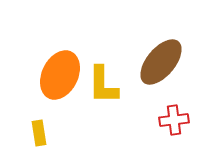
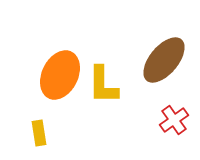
brown ellipse: moved 3 px right, 2 px up
red cross: rotated 28 degrees counterclockwise
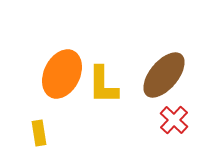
brown ellipse: moved 15 px down
orange ellipse: moved 2 px right, 1 px up
red cross: rotated 12 degrees counterclockwise
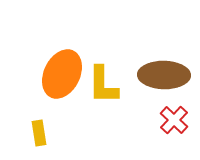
brown ellipse: rotated 51 degrees clockwise
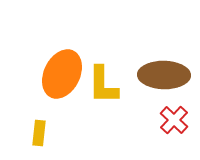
yellow rectangle: rotated 15 degrees clockwise
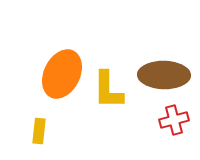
yellow L-shape: moved 5 px right, 5 px down
red cross: rotated 32 degrees clockwise
yellow rectangle: moved 2 px up
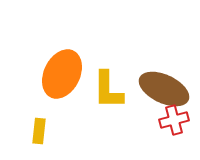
brown ellipse: moved 14 px down; rotated 24 degrees clockwise
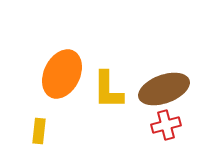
brown ellipse: rotated 45 degrees counterclockwise
red cross: moved 8 px left, 5 px down
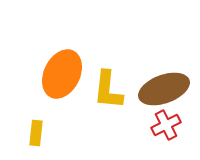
yellow L-shape: rotated 6 degrees clockwise
red cross: rotated 12 degrees counterclockwise
yellow rectangle: moved 3 px left, 2 px down
